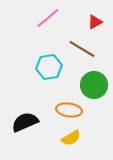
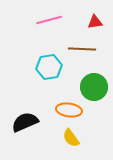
pink line: moved 1 px right, 2 px down; rotated 25 degrees clockwise
red triangle: rotated 21 degrees clockwise
brown line: rotated 28 degrees counterclockwise
green circle: moved 2 px down
yellow semicircle: rotated 84 degrees clockwise
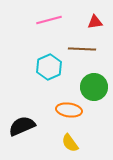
cyan hexagon: rotated 15 degrees counterclockwise
black semicircle: moved 3 px left, 4 px down
yellow semicircle: moved 1 px left, 5 px down
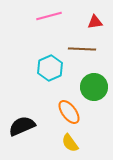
pink line: moved 4 px up
cyan hexagon: moved 1 px right, 1 px down
orange ellipse: moved 2 px down; rotated 45 degrees clockwise
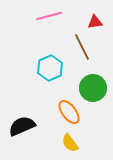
brown line: moved 2 px up; rotated 60 degrees clockwise
green circle: moved 1 px left, 1 px down
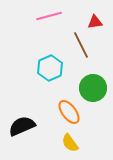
brown line: moved 1 px left, 2 px up
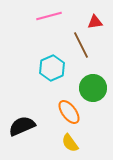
cyan hexagon: moved 2 px right
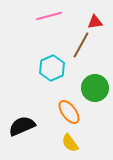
brown line: rotated 56 degrees clockwise
green circle: moved 2 px right
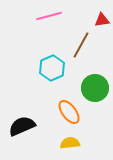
red triangle: moved 7 px right, 2 px up
yellow semicircle: rotated 120 degrees clockwise
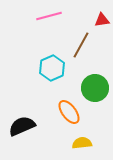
yellow semicircle: moved 12 px right
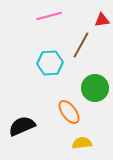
cyan hexagon: moved 2 px left, 5 px up; rotated 20 degrees clockwise
